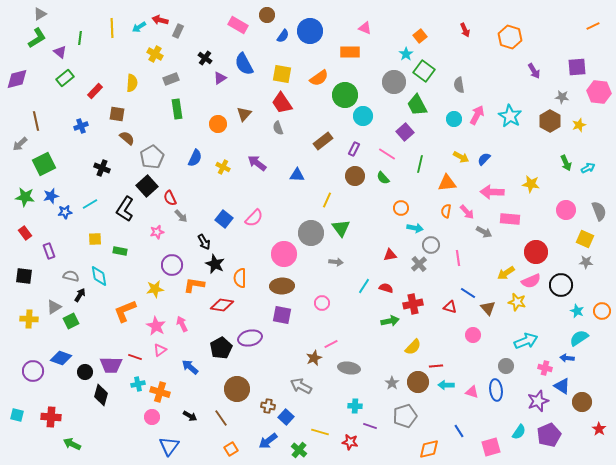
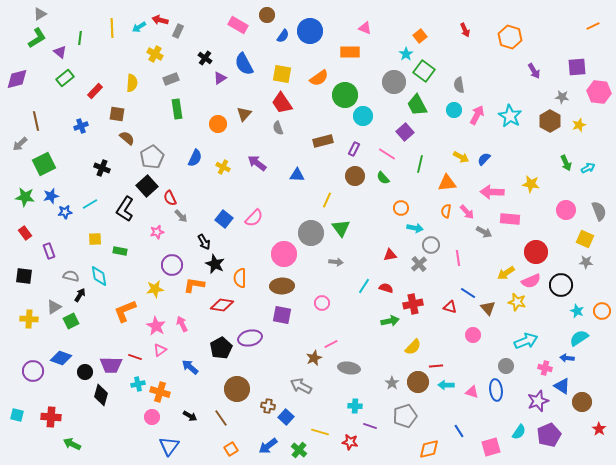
cyan circle at (454, 119): moved 9 px up
brown rectangle at (323, 141): rotated 24 degrees clockwise
blue arrow at (268, 441): moved 5 px down
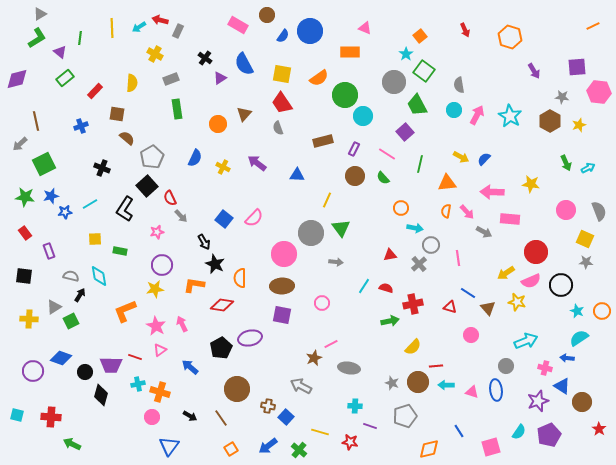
purple circle at (172, 265): moved 10 px left
pink circle at (473, 335): moved 2 px left
gray star at (392, 383): rotated 16 degrees counterclockwise
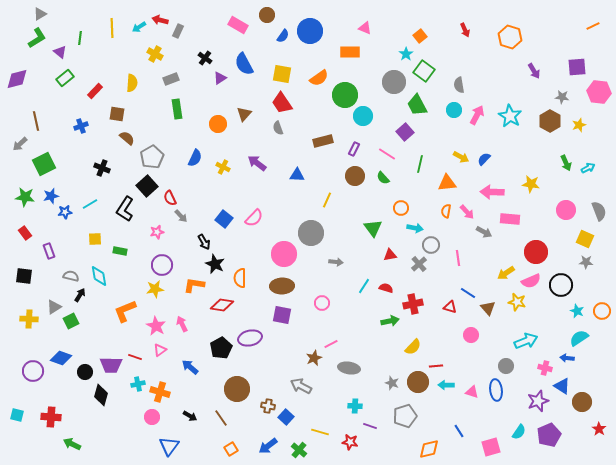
green triangle at (341, 228): moved 32 px right
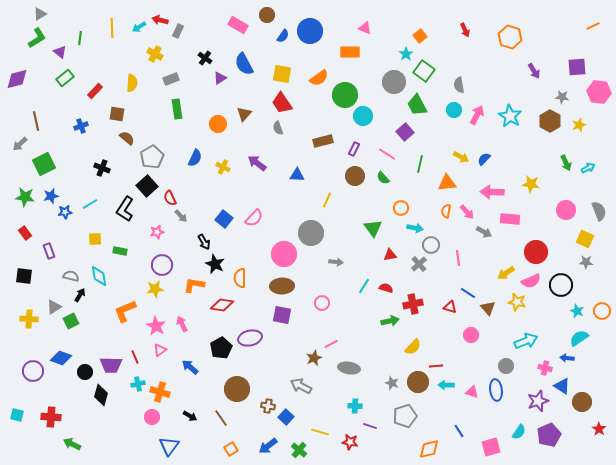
red line at (135, 357): rotated 48 degrees clockwise
